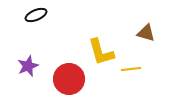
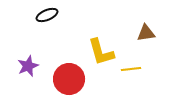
black ellipse: moved 11 px right
brown triangle: rotated 24 degrees counterclockwise
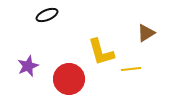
brown triangle: rotated 24 degrees counterclockwise
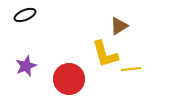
black ellipse: moved 22 px left
brown triangle: moved 27 px left, 7 px up
yellow L-shape: moved 4 px right, 2 px down
purple star: moved 2 px left
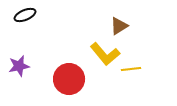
yellow L-shape: rotated 24 degrees counterclockwise
purple star: moved 7 px left; rotated 10 degrees clockwise
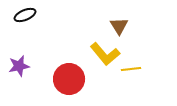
brown triangle: rotated 30 degrees counterclockwise
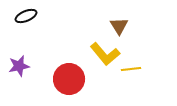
black ellipse: moved 1 px right, 1 px down
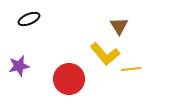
black ellipse: moved 3 px right, 3 px down
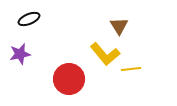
purple star: moved 1 px right, 12 px up
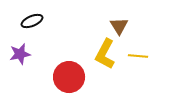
black ellipse: moved 3 px right, 2 px down
yellow L-shape: rotated 68 degrees clockwise
yellow line: moved 7 px right, 13 px up; rotated 12 degrees clockwise
red circle: moved 2 px up
